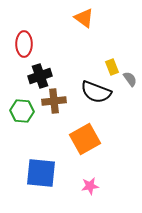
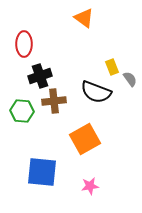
blue square: moved 1 px right, 1 px up
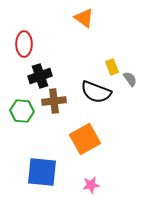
pink star: moved 1 px right, 1 px up
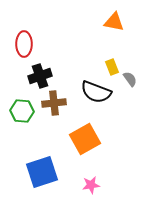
orange triangle: moved 30 px right, 4 px down; rotated 25 degrees counterclockwise
brown cross: moved 2 px down
blue square: rotated 24 degrees counterclockwise
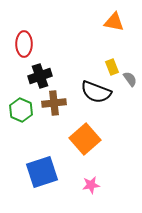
green hexagon: moved 1 px left, 1 px up; rotated 20 degrees clockwise
orange square: rotated 12 degrees counterclockwise
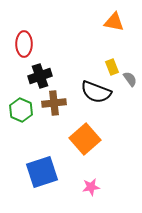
pink star: moved 2 px down
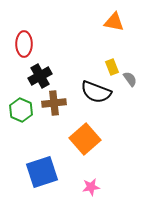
black cross: rotated 10 degrees counterclockwise
